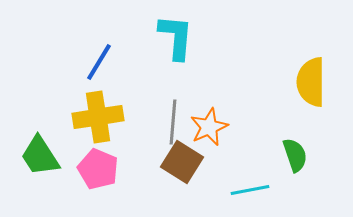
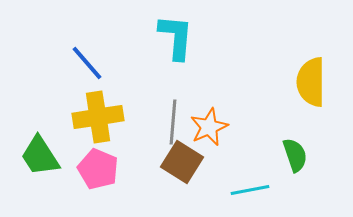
blue line: moved 12 px left, 1 px down; rotated 72 degrees counterclockwise
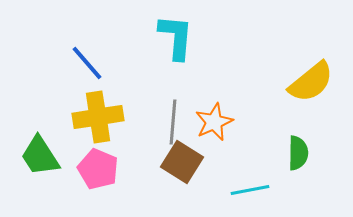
yellow semicircle: rotated 129 degrees counterclockwise
orange star: moved 5 px right, 5 px up
green semicircle: moved 3 px right, 2 px up; rotated 20 degrees clockwise
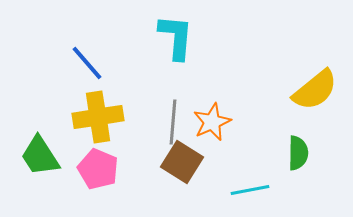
yellow semicircle: moved 4 px right, 8 px down
orange star: moved 2 px left
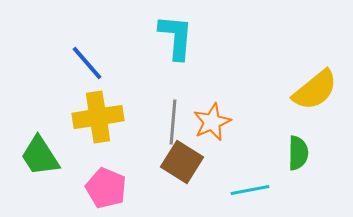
pink pentagon: moved 8 px right, 19 px down
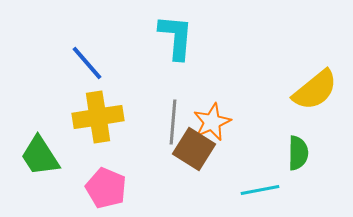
brown square: moved 12 px right, 13 px up
cyan line: moved 10 px right
